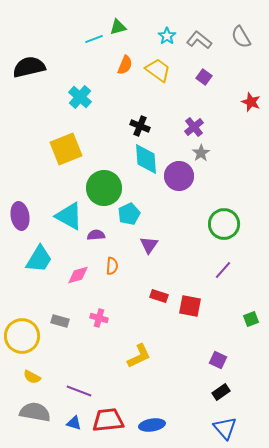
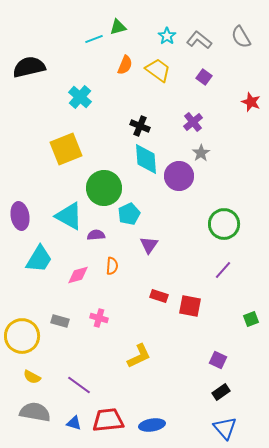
purple cross at (194, 127): moved 1 px left, 5 px up
purple line at (79, 391): moved 6 px up; rotated 15 degrees clockwise
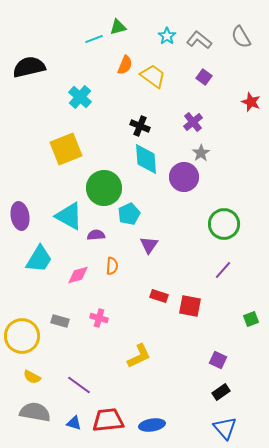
yellow trapezoid at (158, 70): moved 5 px left, 6 px down
purple circle at (179, 176): moved 5 px right, 1 px down
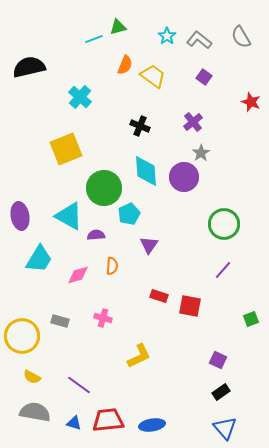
cyan diamond at (146, 159): moved 12 px down
pink cross at (99, 318): moved 4 px right
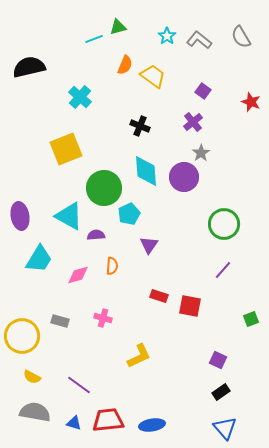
purple square at (204, 77): moved 1 px left, 14 px down
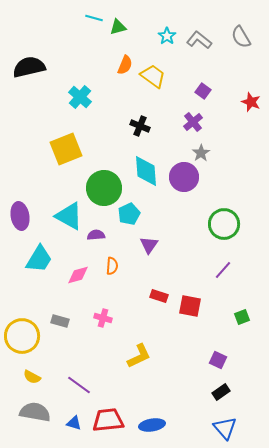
cyan line at (94, 39): moved 21 px up; rotated 36 degrees clockwise
green square at (251, 319): moved 9 px left, 2 px up
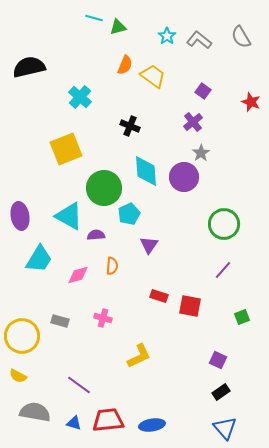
black cross at (140, 126): moved 10 px left
yellow semicircle at (32, 377): moved 14 px left, 1 px up
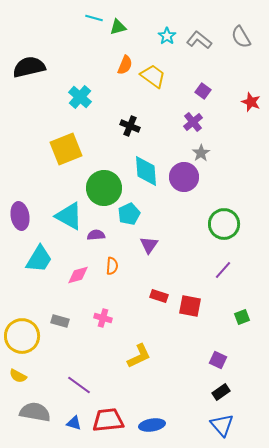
blue triangle at (225, 428): moved 3 px left, 3 px up
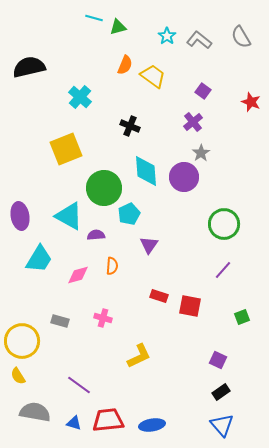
yellow circle at (22, 336): moved 5 px down
yellow semicircle at (18, 376): rotated 30 degrees clockwise
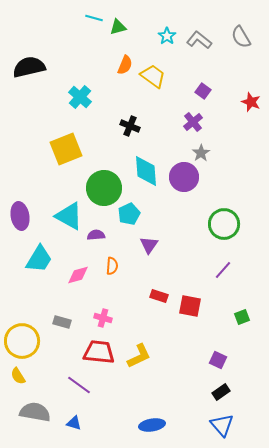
gray rectangle at (60, 321): moved 2 px right, 1 px down
red trapezoid at (108, 420): moved 9 px left, 68 px up; rotated 12 degrees clockwise
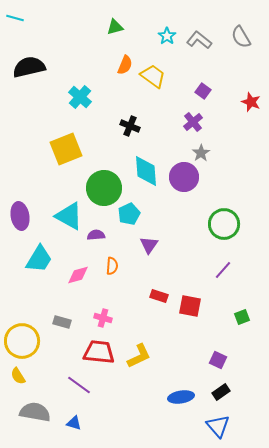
cyan line at (94, 18): moved 79 px left
green triangle at (118, 27): moved 3 px left
blue ellipse at (152, 425): moved 29 px right, 28 px up
blue triangle at (222, 425): moved 4 px left, 1 px down
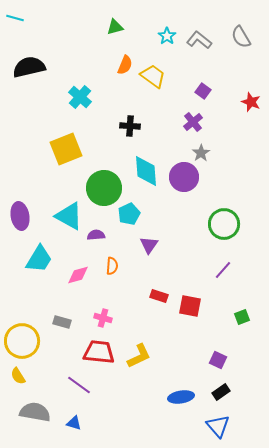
black cross at (130, 126): rotated 18 degrees counterclockwise
